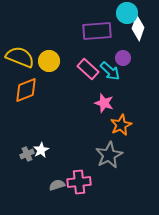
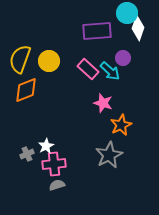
yellow semicircle: moved 2 px down; rotated 92 degrees counterclockwise
pink star: moved 1 px left
white star: moved 5 px right, 4 px up
pink cross: moved 25 px left, 18 px up
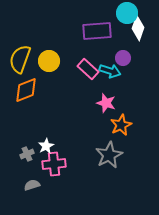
cyan arrow: rotated 25 degrees counterclockwise
pink star: moved 3 px right
gray semicircle: moved 25 px left
